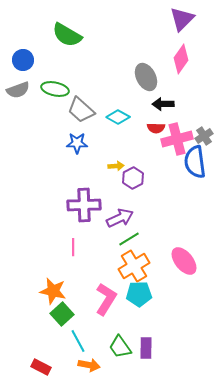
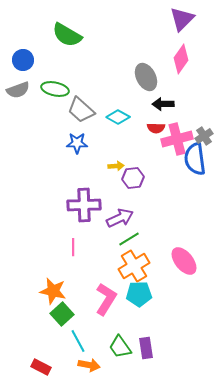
blue semicircle: moved 3 px up
purple hexagon: rotated 20 degrees clockwise
purple rectangle: rotated 10 degrees counterclockwise
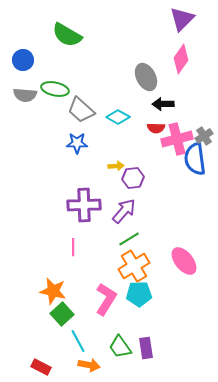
gray semicircle: moved 7 px right, 5 px down; rotated 25 degrees clockwise
purple arrow: moved 4 px right, 7 px up; rotated 24 degrees counterclockwise
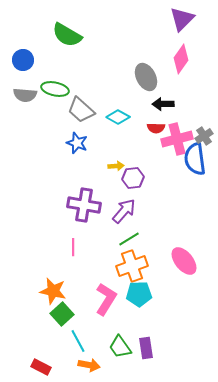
blue star: rotated 20 degrees clockwise
purple cross: rotated 12 degrees clockwise
orange cross: moved 2 px left; rotated 12 degrees clockwise
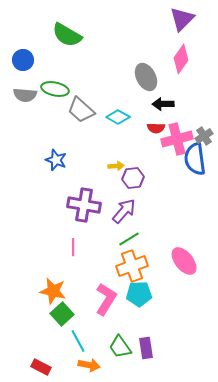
blue star: moved 21 px left, 17 px down
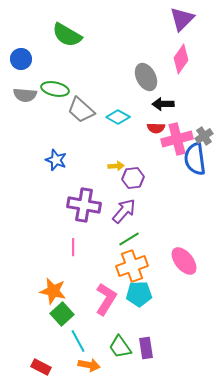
blue circle: moved 2 px left, 1 px up
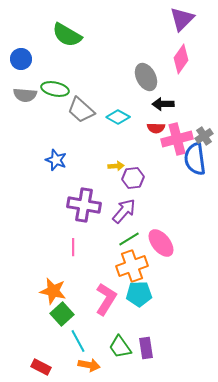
pink ellipse: moved 23 px left, 18 px up
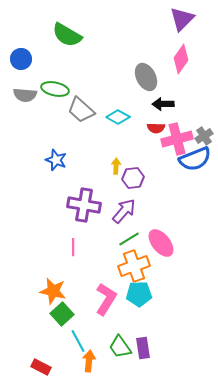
blue semicircle: rotated 104 degrees counterclockwise
yellow arrow: rotated 84 degrees counterclockwise
orange cross: moved 2 px right
purple rectangle: moved 3 px left
orange arrow: moved 4 px up; rotated 95 degrees counterclockwise
